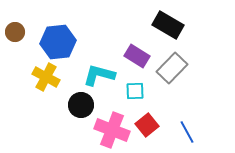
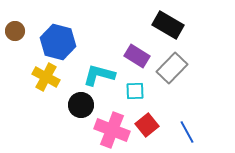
brown circle: moved 1 px up
blue hexagon: rotated 20 degrees clockwise
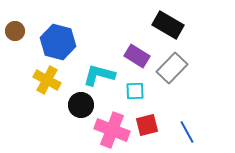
yellow cross: moved 1 px right, 3 px down
red square: rotated 25 degrees clockwise
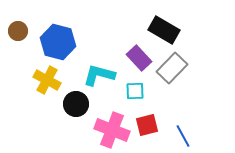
black rectangle: moved 4 px left, 5 px down
brown circle: moved 3 px right
purple rectangle: moved 2 px right, 2 px down; rotated 15 degrees clockwise
black circle: moved 5 px left, 1 px up
blue line: moved 4 px left, 4 px down
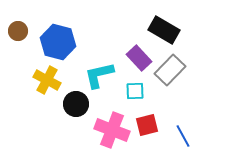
gray rectangle: moved 2 px left, 2 px down
cyan L-shape: rotated 28 degrees counterclockwise
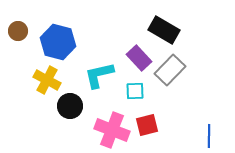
black circle: moved 6 px left, 2 px down
blue line: moved 26 px right; rotated 30 degrees clockwise
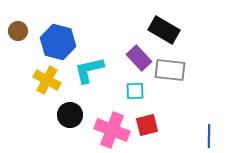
gray rectangle: rotated 52 degrees clockwise
cyan L-shape: moved 10 px left, 5 px up
black circle: moved 9 px down
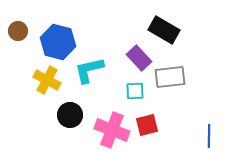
gray rectangle: moved 7 px down; rotated 12 degrees counterclockwise
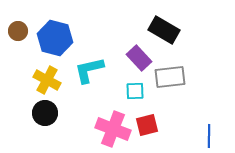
blue hexagon: moved 3 px left, 4 px up
black circle: moved 25 px left, 2 px up
pink cross: moved 1 px right, 1 px up
